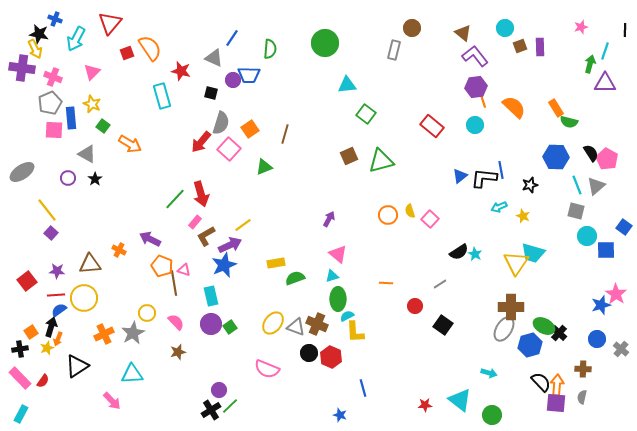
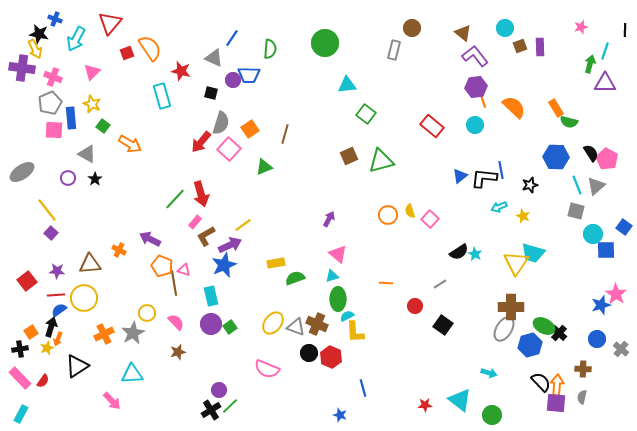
cyan circle at (587, 236): moved 6 px right, 2 px up
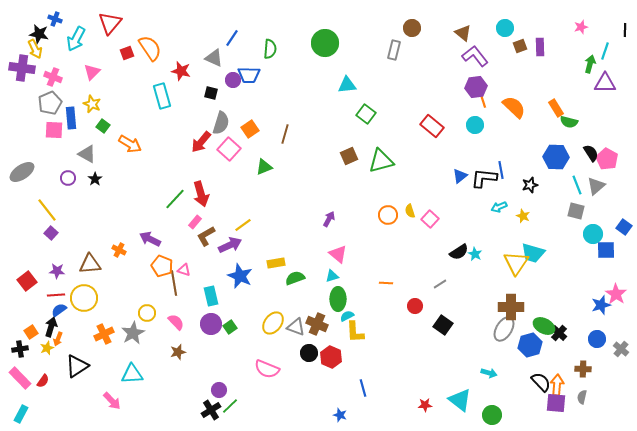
blue star at (224, 265): moved 16 px right, 11 px down; rotated 25 degrees counterclockwise
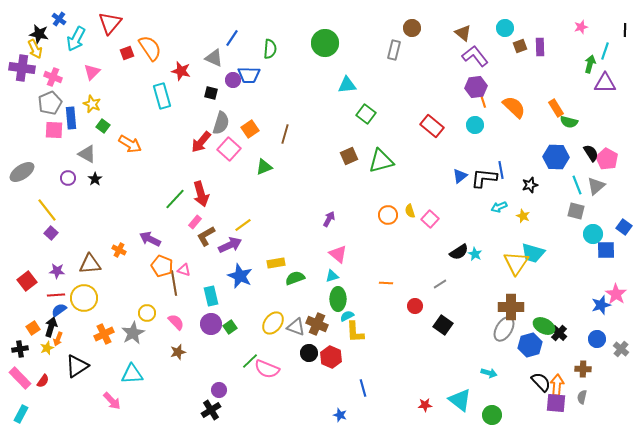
blue cross at (55, 19): moved 4 px right; rotated 16 degrees clockwise
orange square at (31, 332): moved 2 px right, 4 px up
green line at (230, 406): moved 20 px right, 45 px up
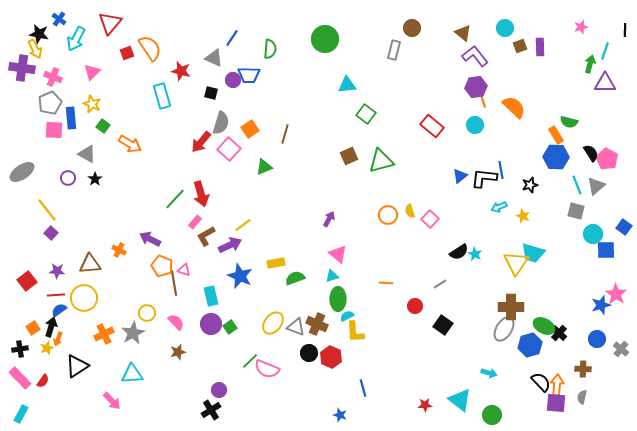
green circle at (325, 43): moved 4 px up
orange rectangle at (556, 108): moved 27 px down
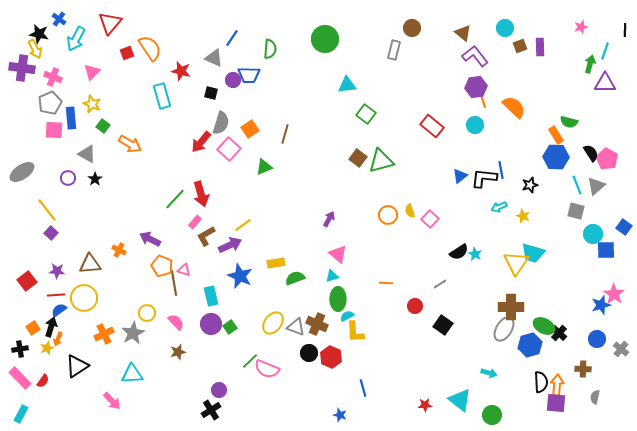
brown square at (349, 156): moved 9 px right, 2 px down; rotated 30 degrees counterclockwise
pink star at (616, 294): moved 2 px left
black semicircle at (541, 382): rotated 40 degrees clockwise
gray semicircle at (582, 397): moved 13 px right
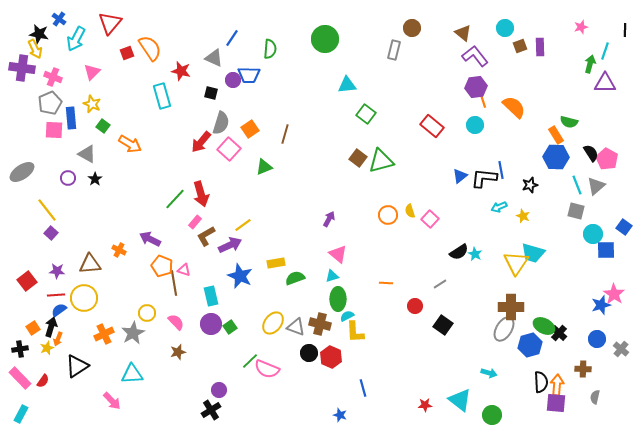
brown cross at (317, 324): moved 3 px right; rotated 10 degrees counterclockwise
